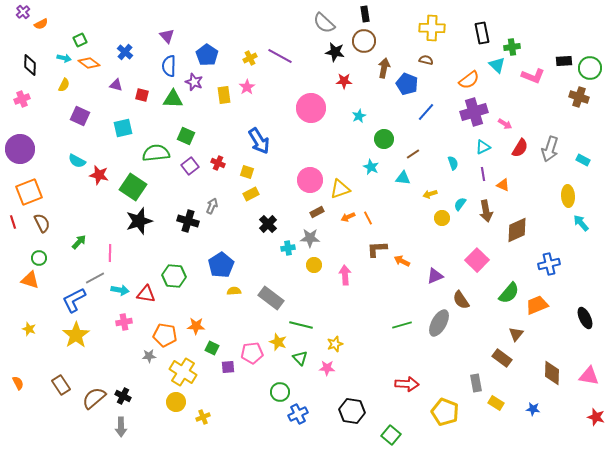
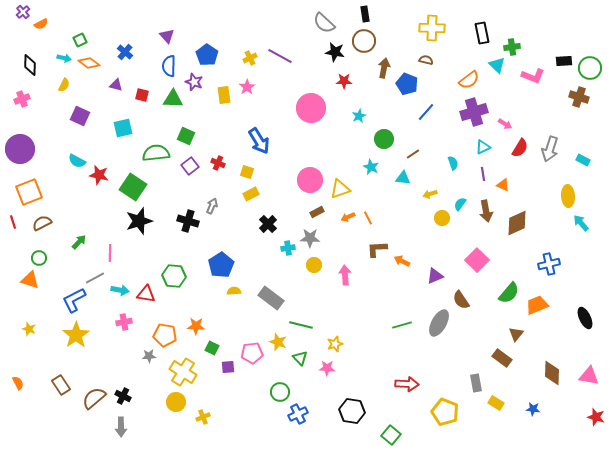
brown semicircle at (42, 223): rotated 90 degrees counterclockwise
brown diamond at (517, 230): moved 7 px up
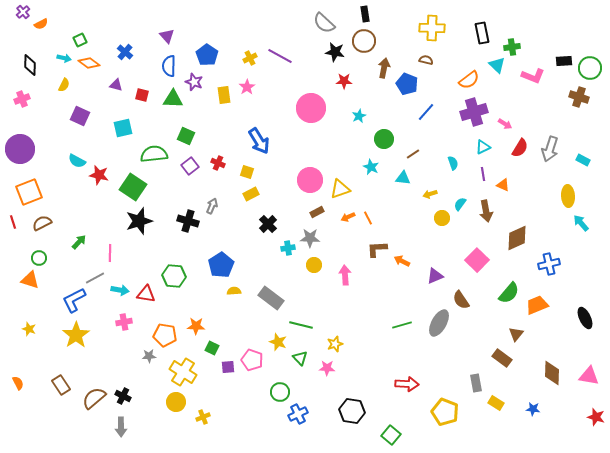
green semicircle at (156, 153): moved 2 px left, 1 px down
brown diamond at (517, 223): moved 15 px down
pink pentagon at (252, 353): moved 7 px down; rotated 25 degrees clockwise
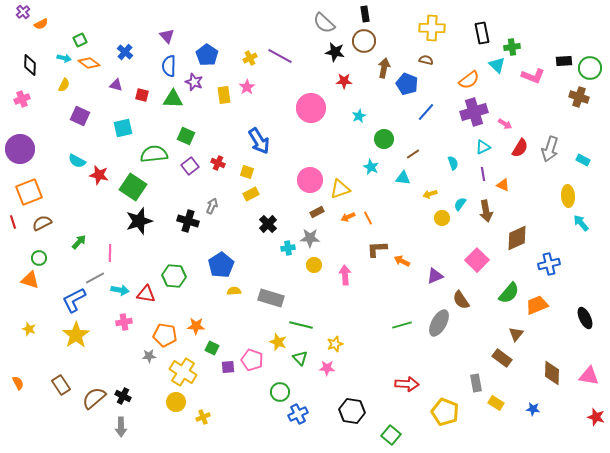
gray rectangle at (271, 298): rotated 20 degrees counterclockwise
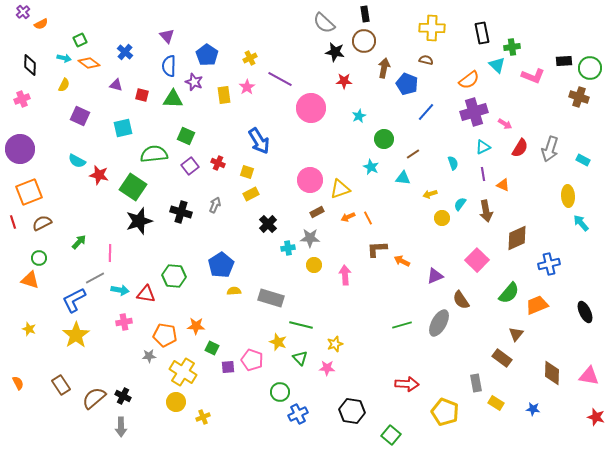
purple line at (280, 56): moved 23 px down
gray arrow at (212, 206): moved 3 px right, 1 px up
black cross at (188, 221): moved 7 px left, 9 px up
black ellipse at (585, 318): moved 6 px up
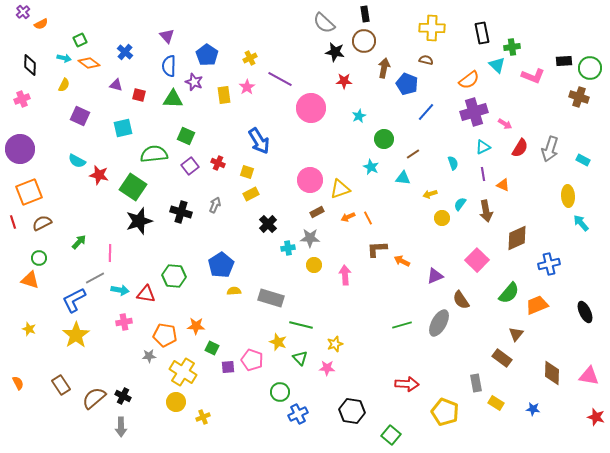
red square at (142, 95): moved 3 px left
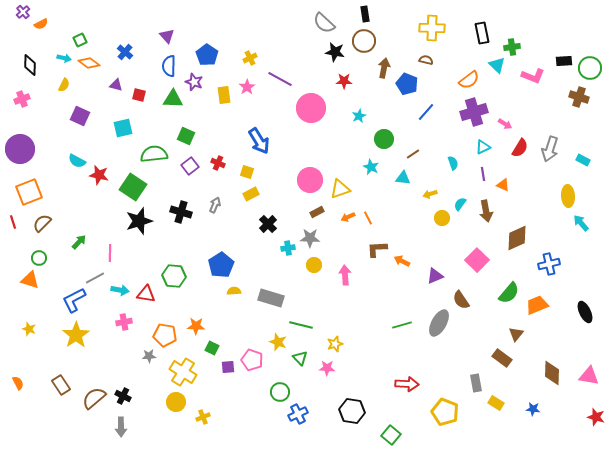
brown semicircle at (42, 223): rotated 18 degrees counterclockwise
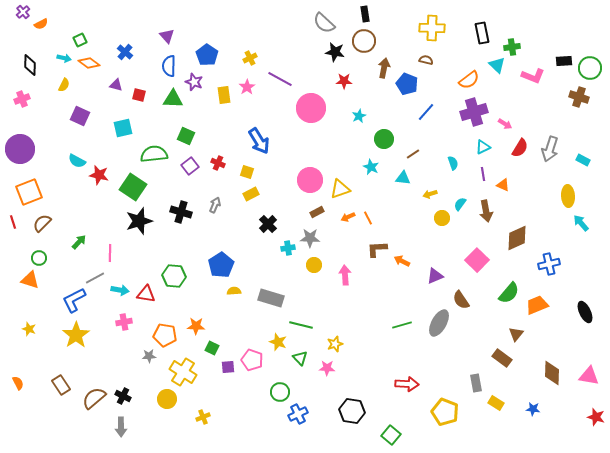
yellow circle at (176, 402): moved 9 px left, 3 px up
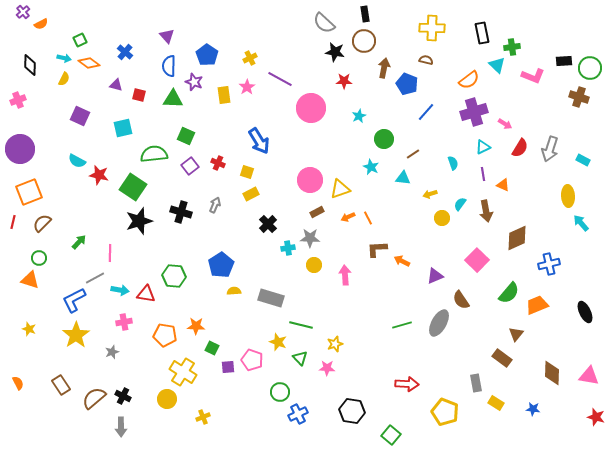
yellow semicircle at (64, 85): moved 6 px up
pink cross at (22, 99): moved 4 px left, 1 px down
red line at (13, 222): rotated 32 degrees clockwise
gray star at (149, 356): moved 37 px left, 4 px up; rotated 16 degrees counterclockwise
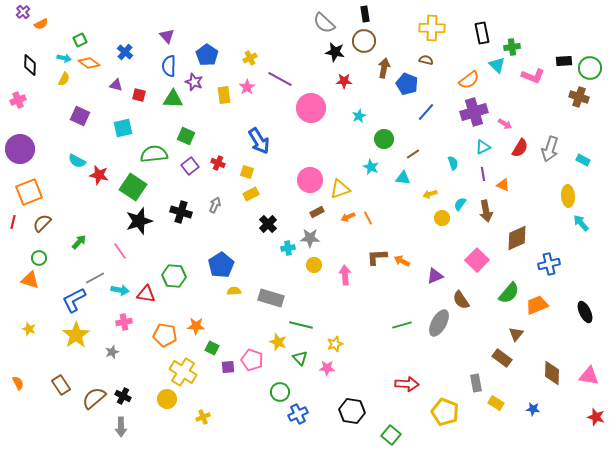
brown L-shape at (377, 249): moved 8 px down
pink line at (110, 253): moved 10 px right, 2 px up; rotated 36 degrees counterclockwise
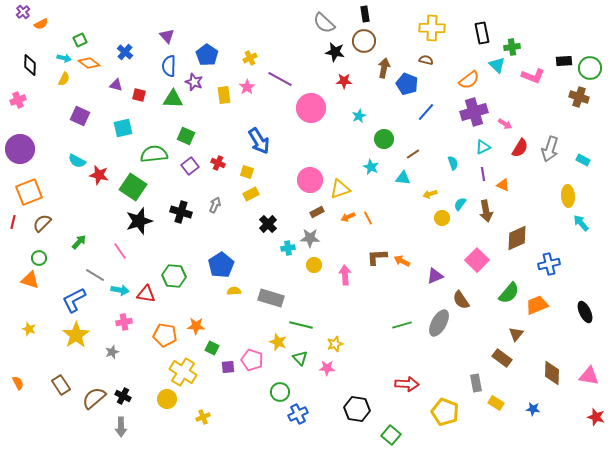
gray line at (95, 278): moved 3 px up; rotated 60 degrees clockwise
black hexagon at (352, 411): moved 5 px right, 2 px up
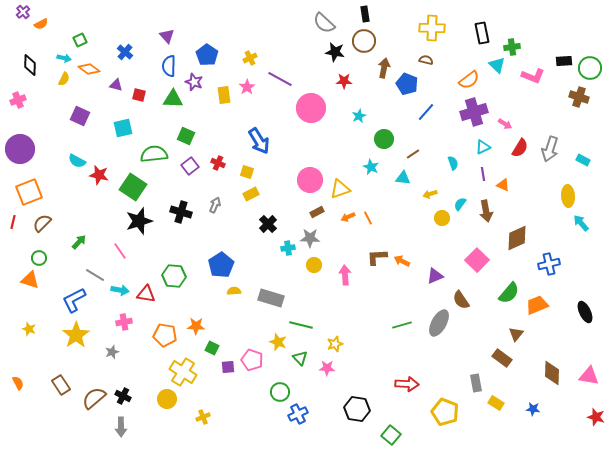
orange diamond at (89, 63): moved 6 px down
